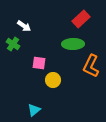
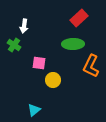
red rectangle: moved 2 px left, 1 px up
white arrow: rotated 64 degrees clockwise
green cross: moved 1 px right, 1 px down
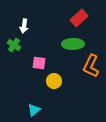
yellow circle: moved 1 px right, 1 px down
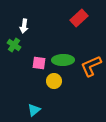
green ellipse: moved 10 px left, 16 px down
orange L-shape: rotated 40 degrees clockwise
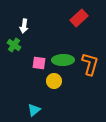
orange L-shape: moved 1 px left, 2 px up; rotated 130 degrees clockwise
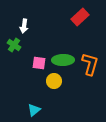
red rectangle: moved 1 px right, 1 px up
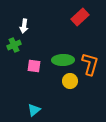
green cross: rotated 32 degrees clockwise
pink square: moved 5 px left, 3 px down
yellow circle: moved 16 px right
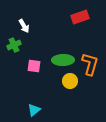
red rectangle: rotated 24 degrees clockwise
white arrow: rotated 40 degrees counterclockwise
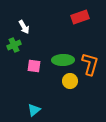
white arrow: moved 1 px down
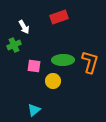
red rectangle: moved 21 px left
orange L-shape: moved 2 px up
yellow circle: moved 17 px left
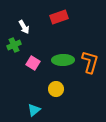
pink square: moved 1 px left, 3 px up; rotated 24 degrees clockwise
yellow circle: moved 3 px right, 8 px down
